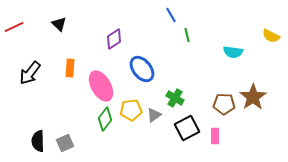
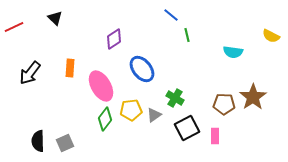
blue line: rotated 21 degrees counterclockwise
black triangle: moved 4 px left, 6 px up
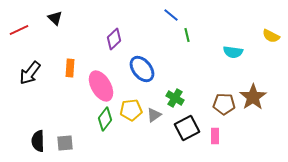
red line: moved 5 px right, 3 px down
purple diamond: rotated 10 degrees counterclockwise
gray square: rotated 18 degrees clockwise
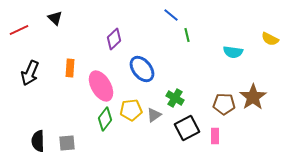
yellow semicircle: moved 1 px left, 3 px down
black arrow: rotated 15 degrees counterclockwise
gray square: moved 2 px right
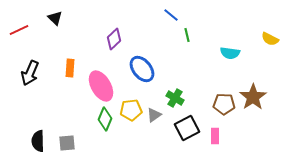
cyan semicircle: moved 3 px left, 1 px down
green diamond: rotated 15 degrees counterclockwise
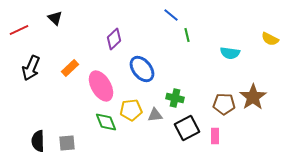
orange rectangle: rotated 42 degrees clockwise
black arrow: moved 1 px right, 5 px up
green cross: rotated 18 degrees counterclockwise
gray triangle: moved 1 px right; rotated 28 degrees clockwise
green diamond: moved 1 px right, 3 px down; rotated 45 degrees counterclockwise
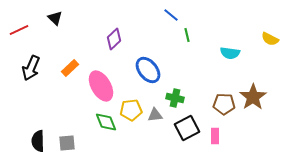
blue ellipse: moved 6 px right, 1 px down
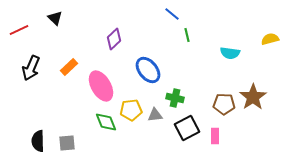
blue line: moved 1 px right, 1 px up
yellow semicircle: rotated 138 degrees clockwise
orange rectangle: moved 1 px left, 1 px up
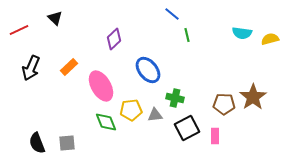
cyan semicircle: moved 12 px right, 20 px up
black semicircle: moved 1 px left, 2 px down; rotated 20 degrees counterclockwise
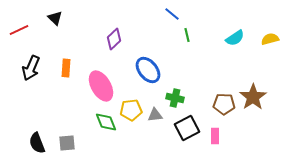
cyan semicircle: moved 7 px left, 5 px down; rotated 42 degrees counterclockwise
orange rectangle: moved 3 px left, 1 px down; rotated 42 degrees counterclockwise
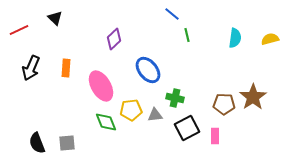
cyan semicircle: rotated 48 degrees counterclockwise
